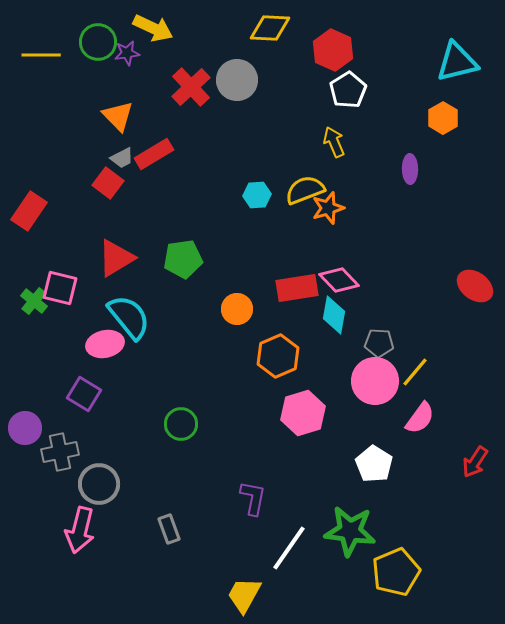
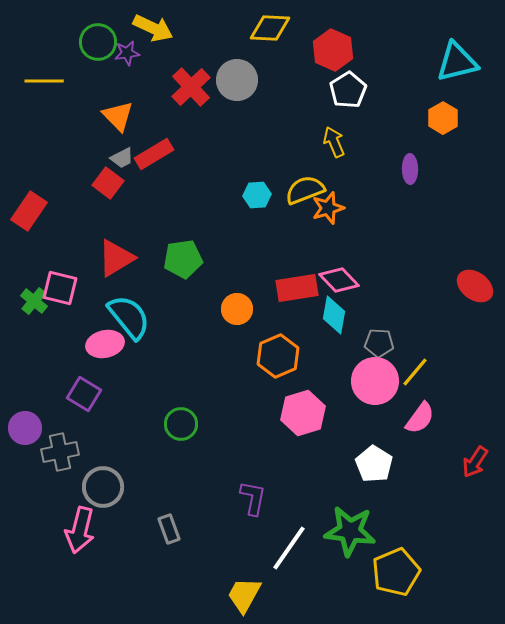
yellow line at (41, 55): moved 3 px right, 26 px down
gray circle at (99, 484): moved 4 px right, 3 px down
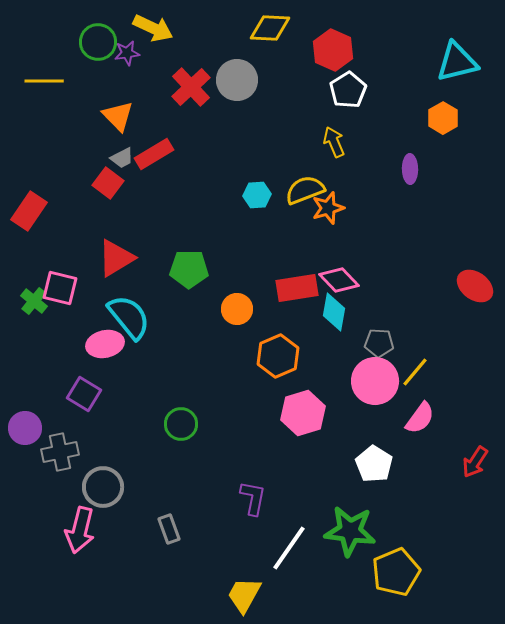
green pentagon at (183, 259): moved 6 px right, 10 px down; rotated 9 degrees clockwise
cyan diamond at (334, 315): moved 3 px up
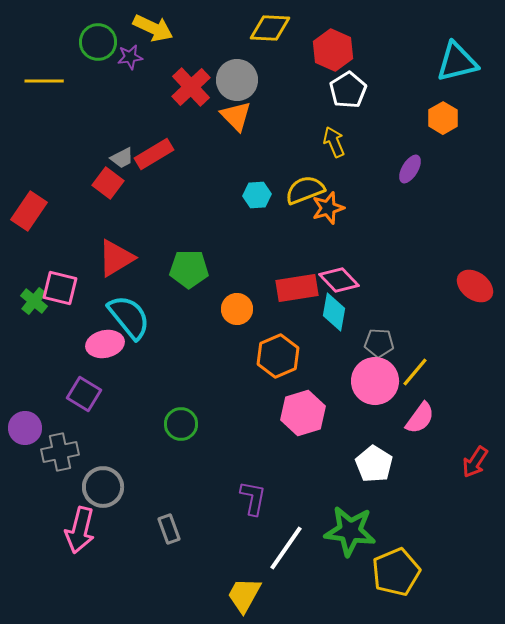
purple star at (127, 53): moved 3 px right, 4 px down
orange triangle at (118, 116): moved 118 px right
purple ellipse at (410, 169): rotated 32 degrees clockwise
white line at (289, 548): moved 3 px left
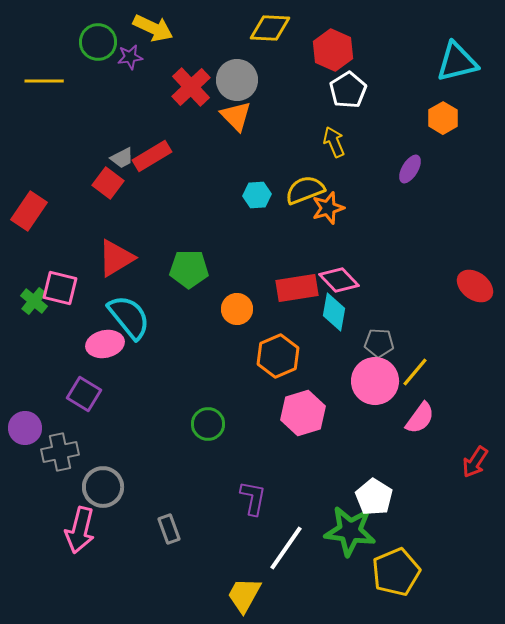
red rectangle at (154, 154): moved 2 px left, 2 px down
green circle at (181, 424): moved 27 px right
white pentagon at (374, 464): moved 33 px down
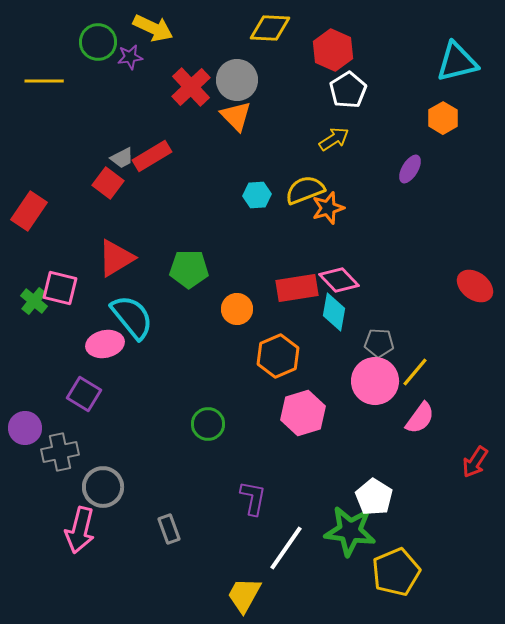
yellow arrow at (334, 142): moved 3 px up; rotated 80 degrees clockwise
cyan semicircle at (129, 317): moved 3 px right
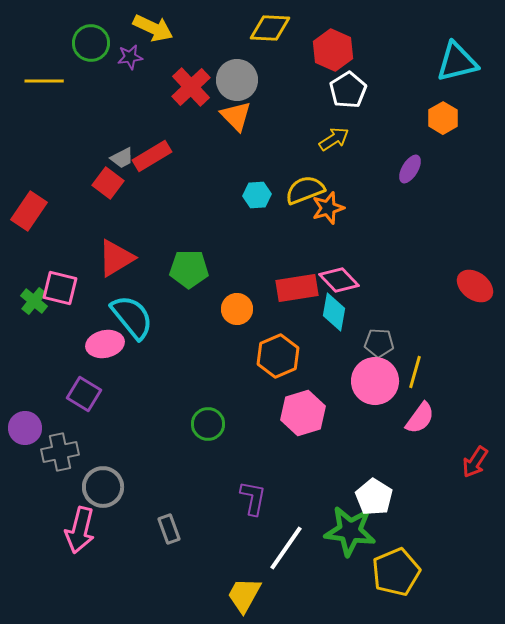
green circle at (98, 42): moved 7 px left, 1 px down
yellow line at (415, 372): rotated 24 degrees counterclockwise
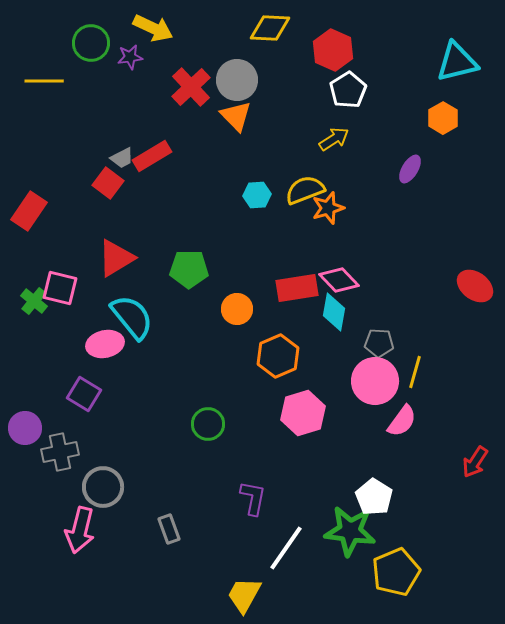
pink semicircle at (420, 418): moved 18 px left, 3 px down
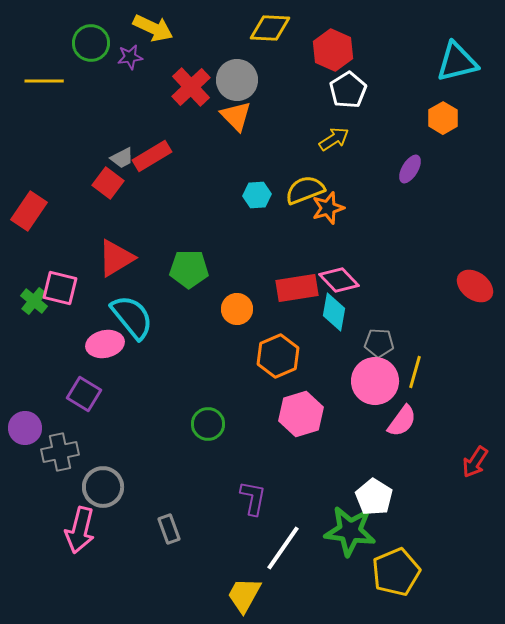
pink hexagon at (303, 413): moved 2 px left, 1 px down
white line at (286, 548): moved 3 px left
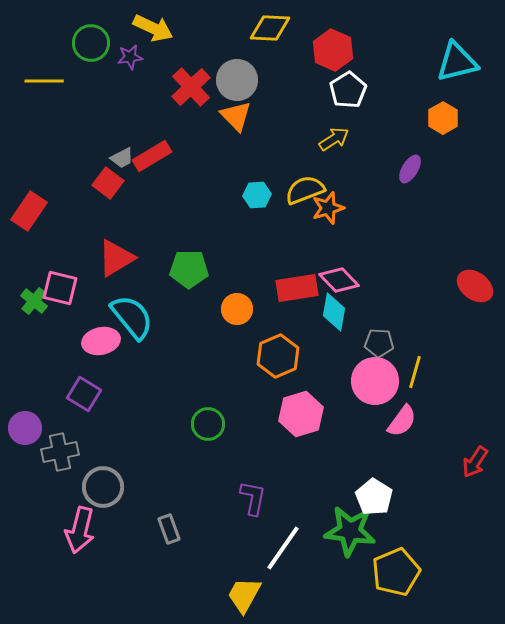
pink ellipse at (105, 344): moved 4 px left, 3 px up
